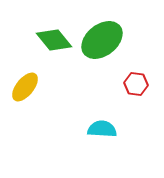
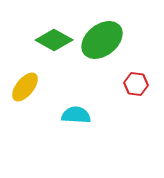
green diamond: rotated 21 degrees counterclockwise
cyan semicircle: moved 26 px left, 14 px up
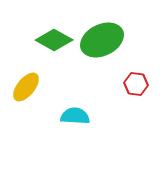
green ellipse: rotated 12 degrees clockwise
yellow ellipse: moved 1 px right
cyan semicircle: moved 1 px left, 1 px down
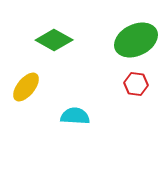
green ellipse: moved 34 px right
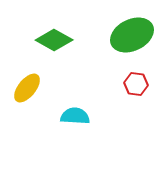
green ellipse: moved 4 px left, 5 px up
yellow ellipse: moved 1 px right, 1 px down
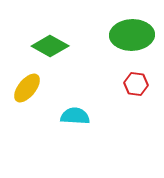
green ellipse: rotated 24 degrees clockwise
green diamond: moved 4 px left, 6 px down
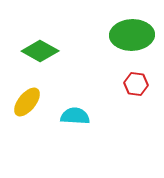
green diamond: moved 10 px left, 5 px down
yellow ellipse: moved 14 px down
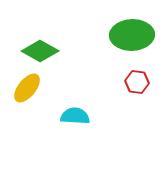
red hexagon: moved 1 px right, 2 px up
yellow ellipse: moved 14 px up
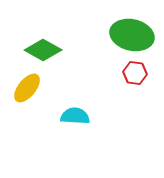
green ellipse: rotated 15 degrees clockwise
green diamond: moved 3 px right, 1 px up
red hexagon: moved 2 px left, 9 px up
